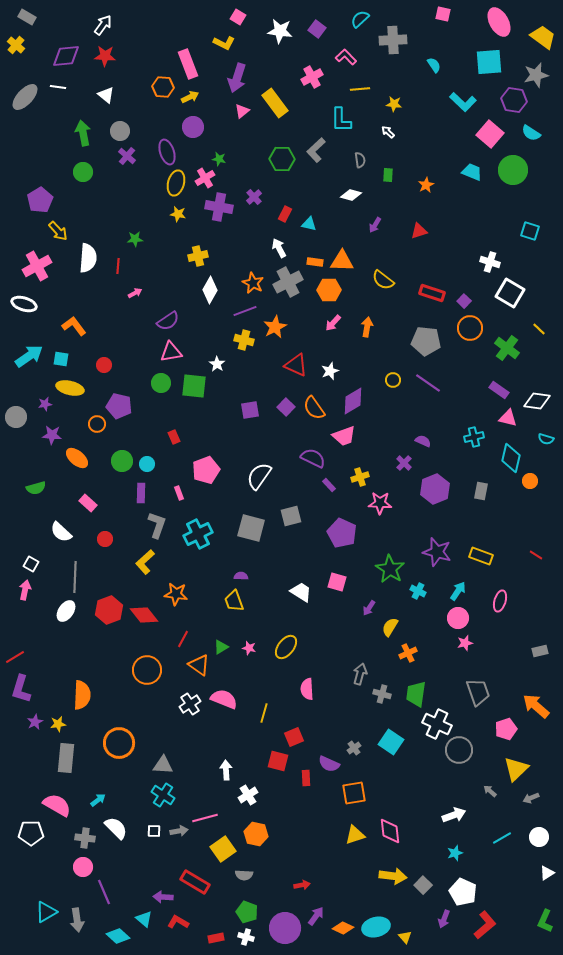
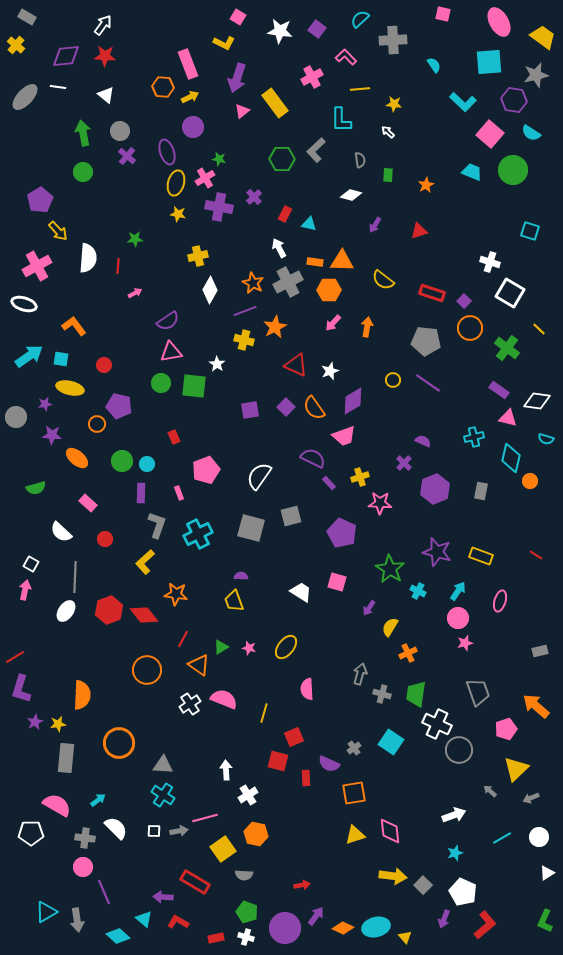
purple rectangle at (329, 485): moved 2 px up
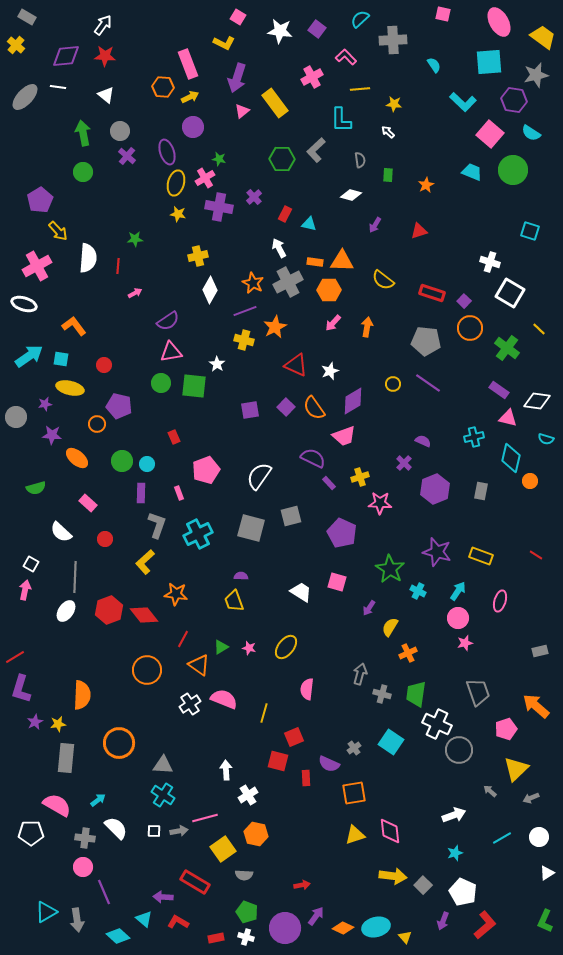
yellow circle at (393, 380): moved 4 px down
pink semicircle at (307, 689): rotated 10 degrees clockwise
purple arrow at (444, 919): moved 1 px left, 2 px down
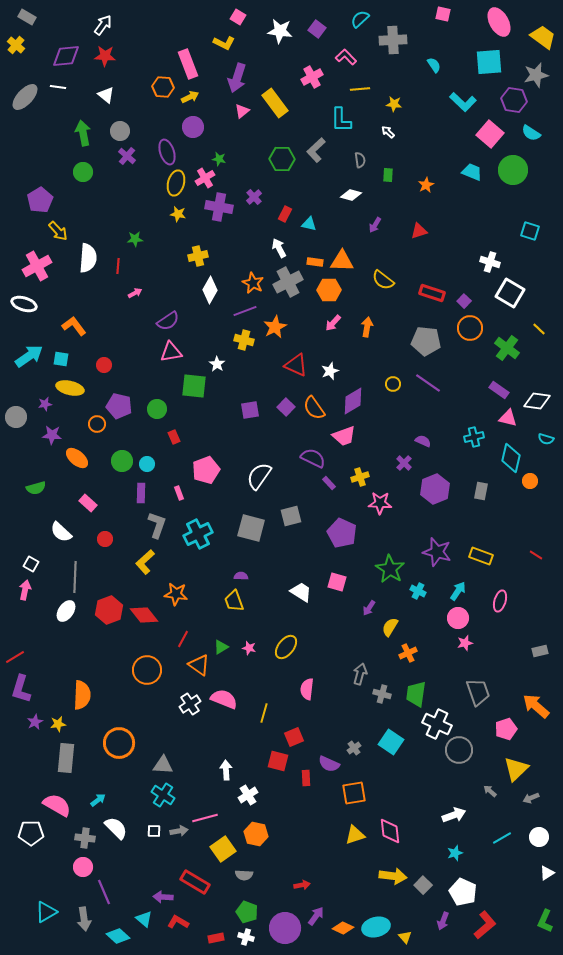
green circle at (161, 383): moved 4 px left, 26 px down
gray arrow at (77, 920): moved 7 px right, 1 px up
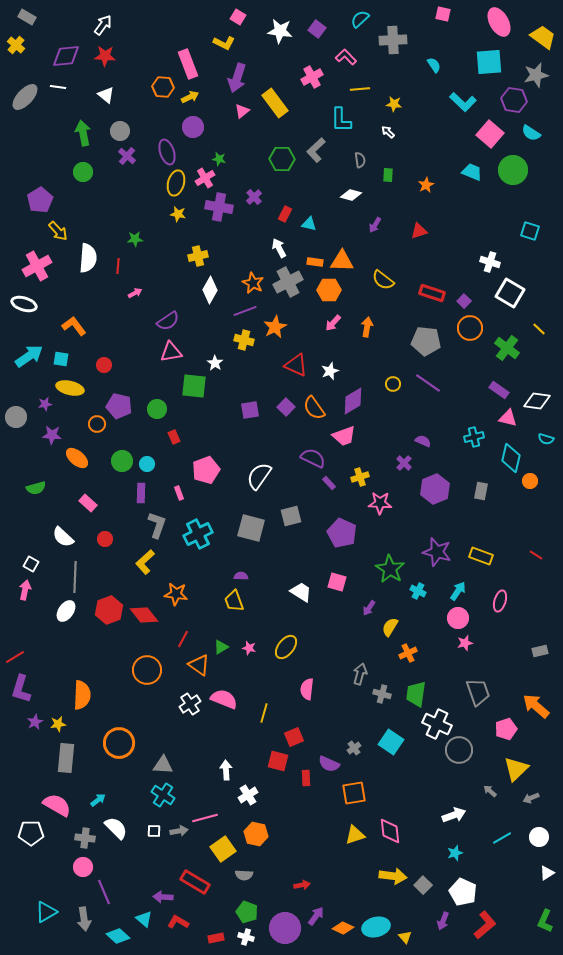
white star at (217, 364): moved 2 px left, 1 px up
white semicircle at (61, 532): moved 2 px right, 5 px down
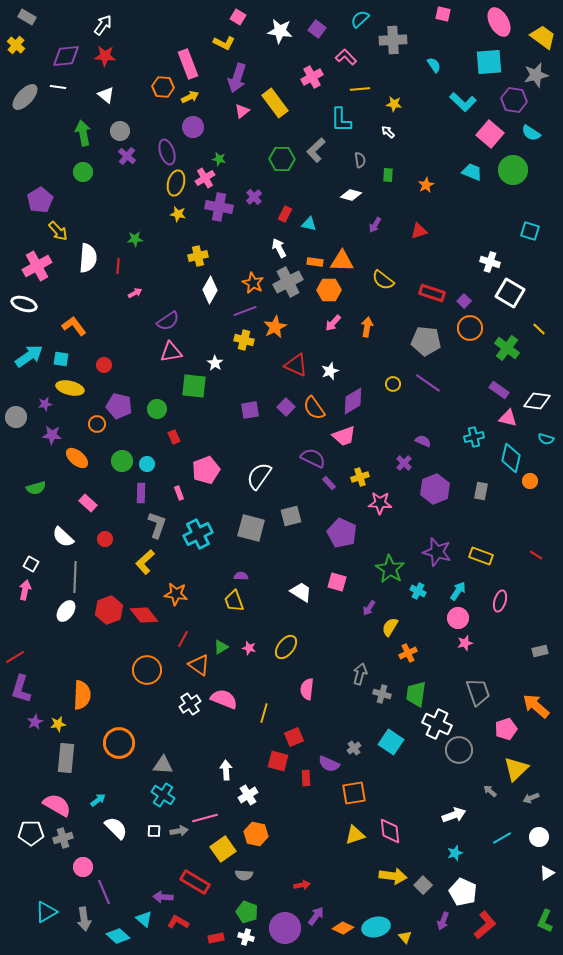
gray cross at (85, 838): moved 22 px left; rotated 24 degrees counterclockwise
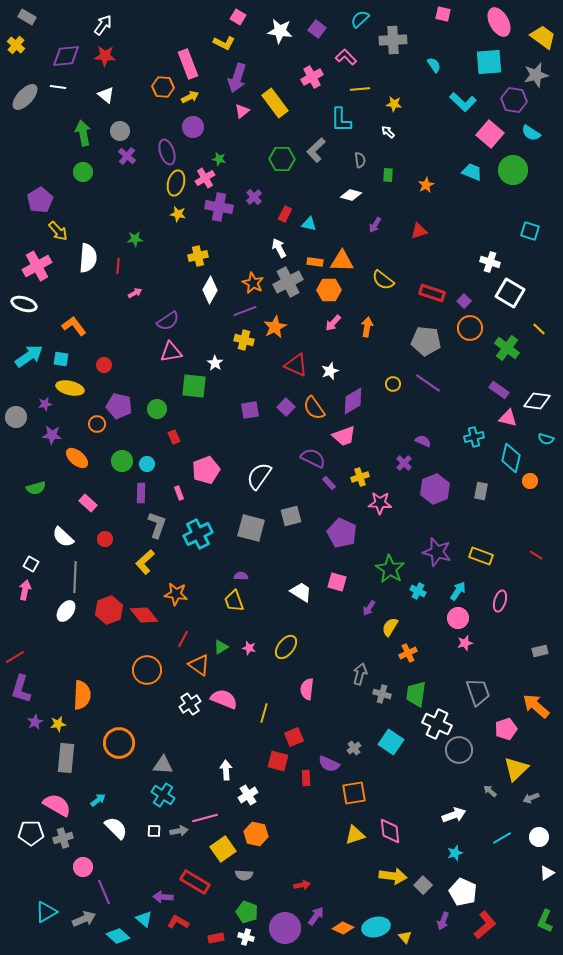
gray arrow at (84, 919): rotated 105 degrees counterclockwise
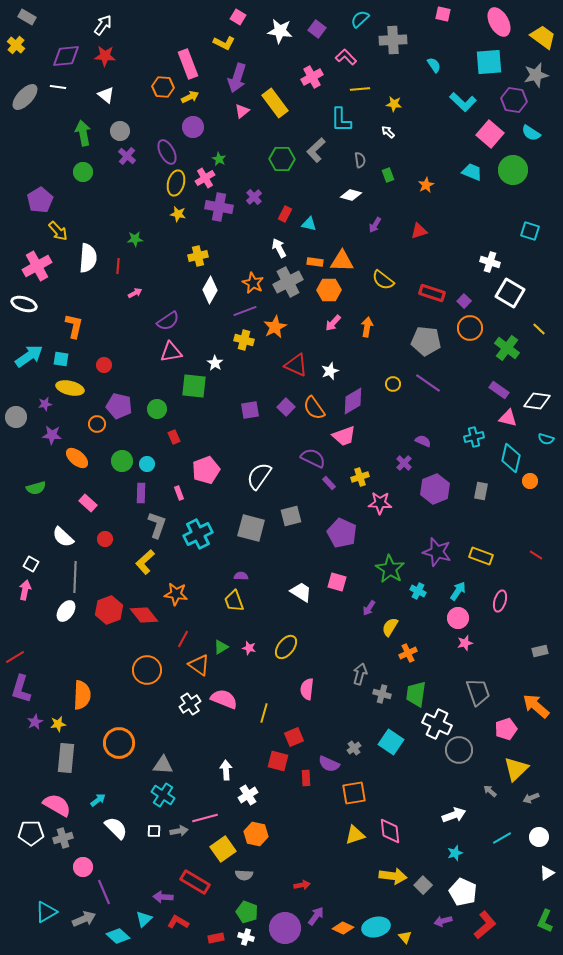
purple ellipse at (167, 152): rotated 10 degrees counterclockwise
green star at (219, 159): rotated 16 degrees clockwise
green rectangle at (388, 175): rotated 24 degrees counterclockwise
orange L-shape at (74, 326): rotated 50 degrees clockwise
cyan triangle at (144, 919): rotated 36 degrees clockwise
purple arrow at (443, 921): rotated 54 degrees clockwise
